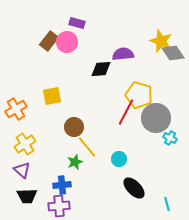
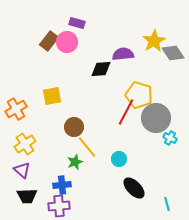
yellow star: moved 7 px left; rotated 20 degrees clockwise
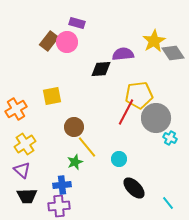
yellow pentagon: rotated 24 degrees counterclockwise
cyan line: moved 1 px right, 1 px up; rotated 24 degrees counterclockwise
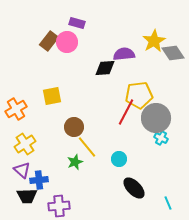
purple semicircle: moved 1 px right
black diamond: moved 4 px right, 1 px up
cyan cross: moved 9 px left
blue cross: moved 23 px left, 5 px up
cyan line: rotated 16 degrees clockwise
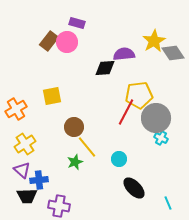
purple cross: rotated 15 degrees clockwise
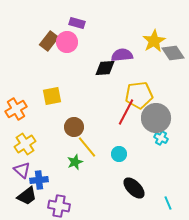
purple semicircle: moved 2 px left, 1 px down
cyan circle: moved 5 px up
black trapezoid: rotated 35 degrees counterclockwise
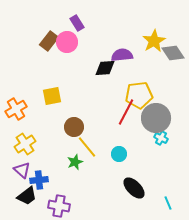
purple rectangle: rotated 42 degrees clockwise
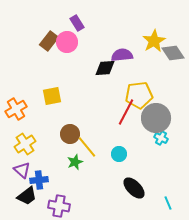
brown circle: moved 4 px left, 7 px down
